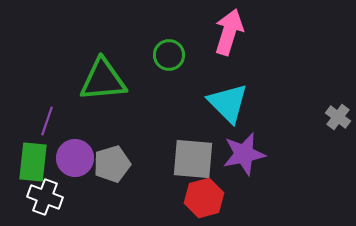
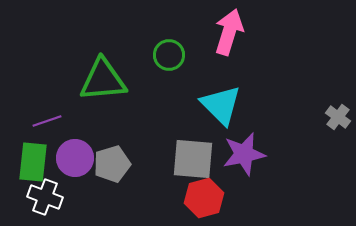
cyan triangle: moved 7 px left, 2 px down
purple line: rotated 52 degrees clockwise
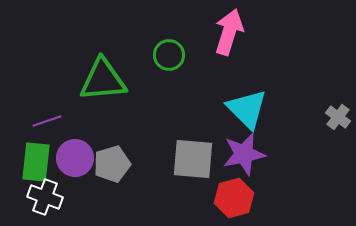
cyan triangle: moved 26 px right, 4 px down
green rectangle: moved 3 px right
red hexagon: moved 30 px right
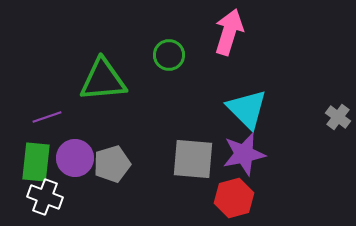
purple line: moved 4 px up
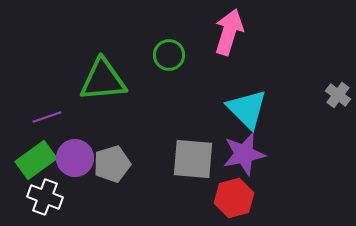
gray cross: moved 22 px up
green rectangle: moved 2 px up; rotated 48 degrees clockwise
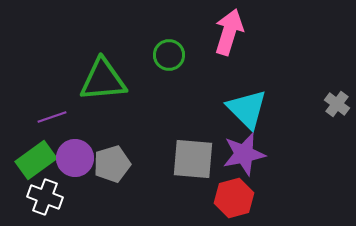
gray cross: moved 1 px left, 9 px down
purple line: moved 5 px right
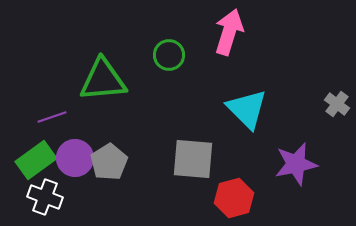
purple star: moved 52 px right, 10 px down
gray pentagon: moved 3 px left, 2 px up; rotated 15 degrees counterclockwise
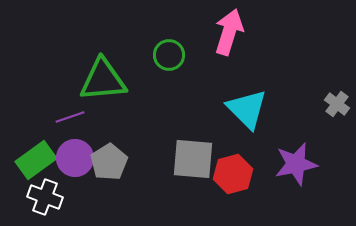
purple line: moved 18 px right
red hexagon: moved 1 px left, 24 px up
